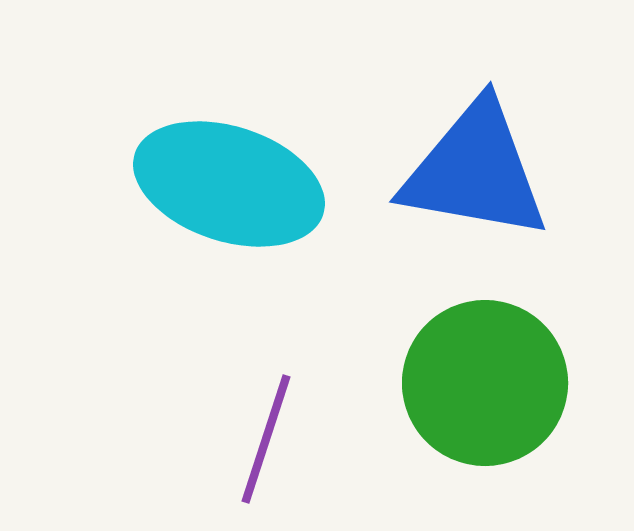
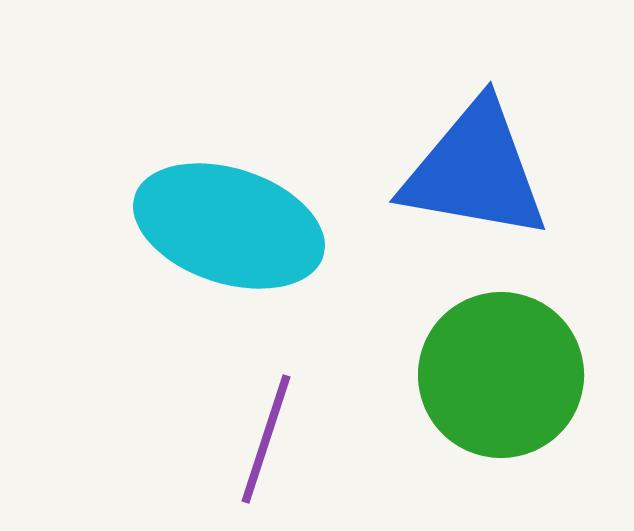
cyan ellipse: moved 42 px down
green circle: moved 16 px right, 8 px up
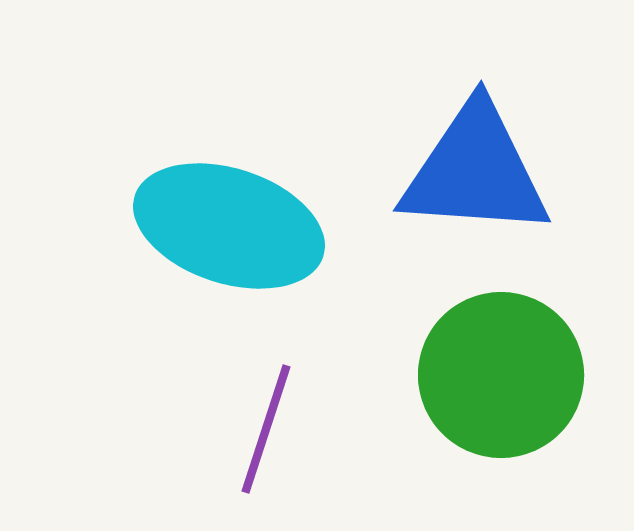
blue triangle: rotated 6 degrees counterclockwise
purple line: moved 10 px up
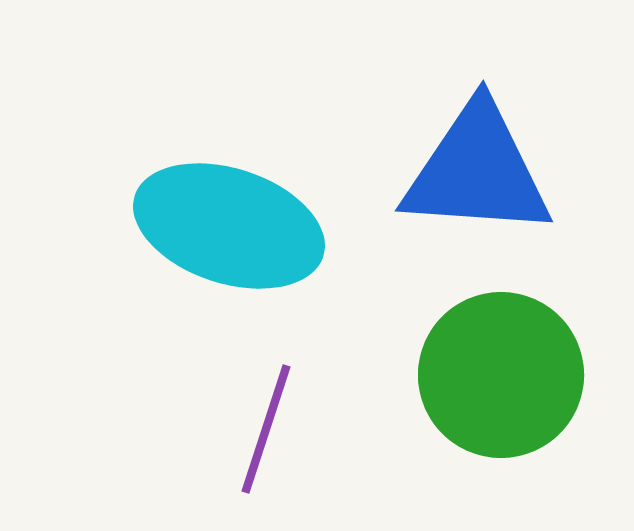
blue triangle: moved 2 px right
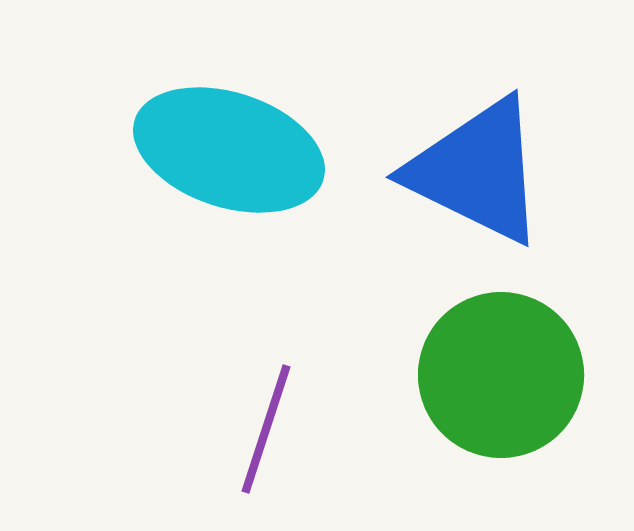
blue triangle: rotated 22 degrees clockwise
cyan ellipse: moved 76 px up
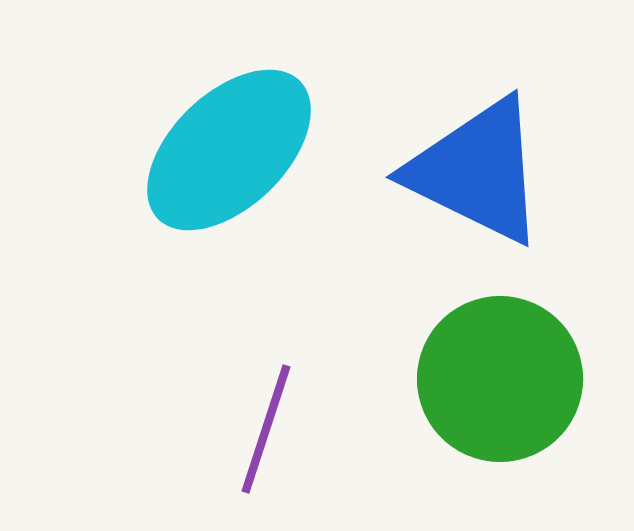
cyan ellipse: rotated 62 degrees counterclockwise
green circle: moved 1 px left, 4 px down
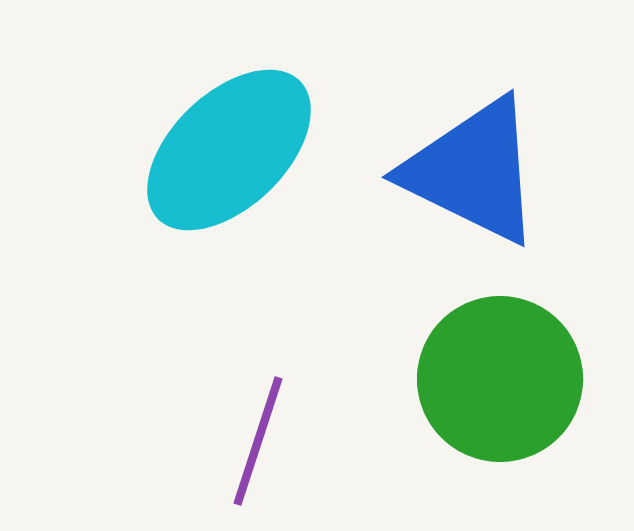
blue triangle: moved 4 px left
purple line: moved 8 px left, 12 px down
